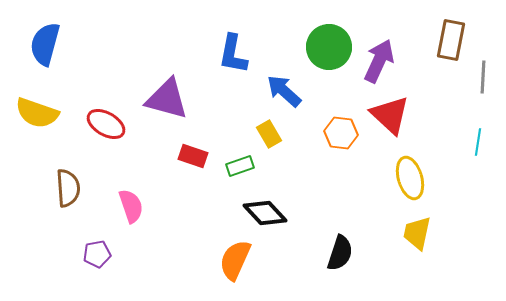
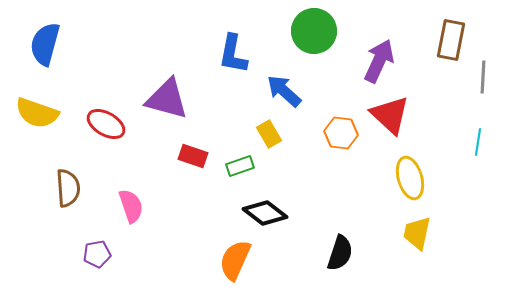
green circle: moved 15 px left, 16 px up
black diamond: rotated 9 degrees counterclockwise
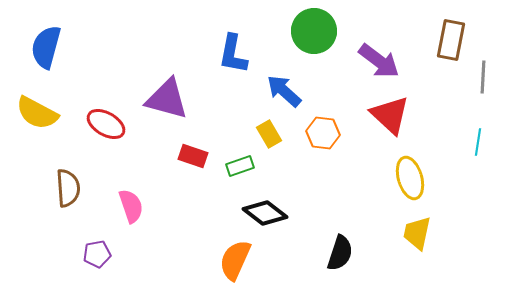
blue semicircle: moved 1 px right, 3 px down
purple arrow: rotated 102 degrees clockwise
yellow semicircle: rotated 9 degrees clockwise
orange hexagon: moved 18 px left
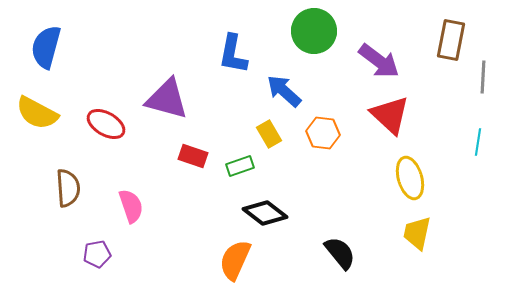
black semicircle: rotated 57 degrees counterclockwise
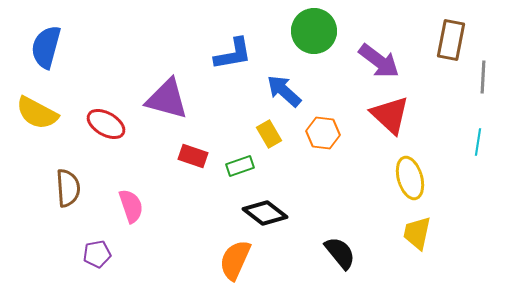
blue L-shape: rotated 111 degrees counterclockwise
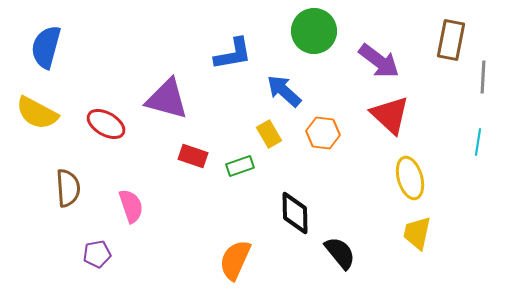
black diamond: moved 30 px right; rotated 51 degrees clockwise
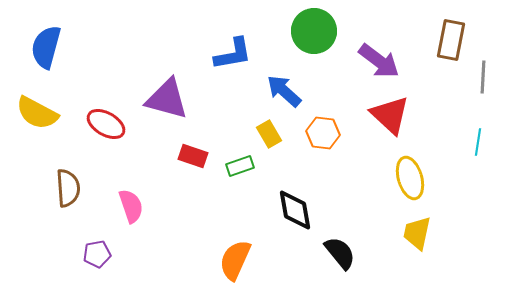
black diamond: moved 3 px up; rotated 9 degrees counterclockwise
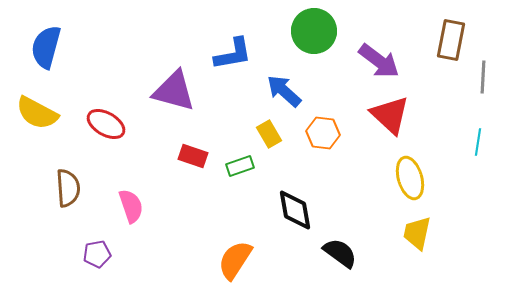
purple triangle: moved 7 px right, 8 px up
black semicircle: rotated 15 degrees counterclockwise
orange semicircle: rotated 9 degrees clockwise
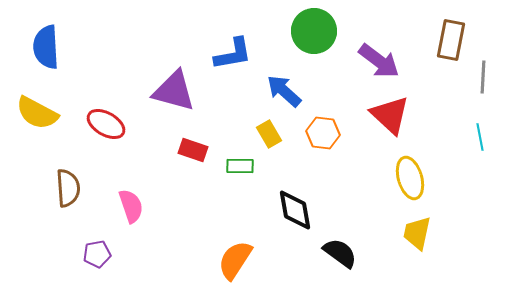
blue semicircle: rotated 18 degrees counterclockwise
cyan line: moved 2 px right, 5 px up; rotated 20 degrees counterclockwise
red rectangle: moved 6 px up
green rectangle: rotated 20 degrees clockwise
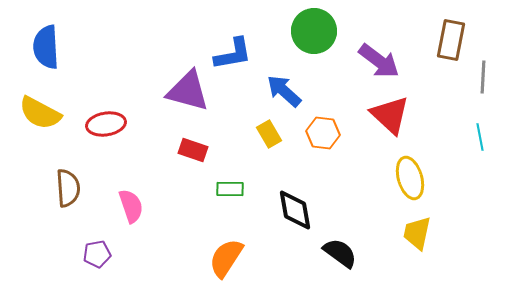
purple triangle: moved 14 px right
yellow semicircle: moved 3 px right
red ellipse: rotated 39 degrees counterclockwise
green rectangle: moved 10 px left, 23 px down
orange semicircle: moved 9 px left, 2 px up
